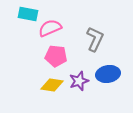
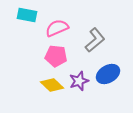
cyan rectangle: moved 1 px left, 1 px down
pink semicircle: moved 7 px right
gray L-shape: moved 1 px down; rotated 25 degrees clockwise
blue ellipse: rotated 20 degrees counterclockwise
yellow diamond: rotated 35 degrees clockwise
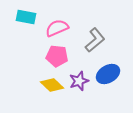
cyan rectangle: moved 1 px left, 2 px down
pink pentagon: moved 1 px right
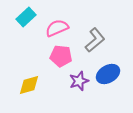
cyan rectangle: rotated 54 degrees counterclockwise
pink pentagon: moved 4 px right
yellow diamond: moved 23 px left; rotated 60 degrees counterclockwise
